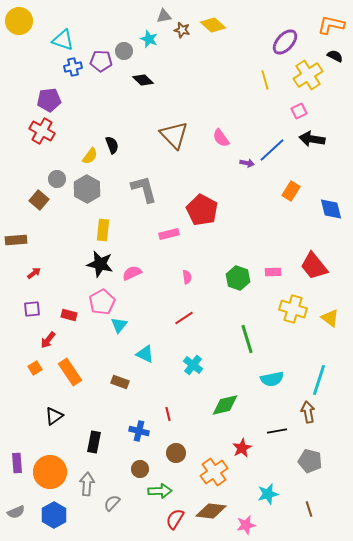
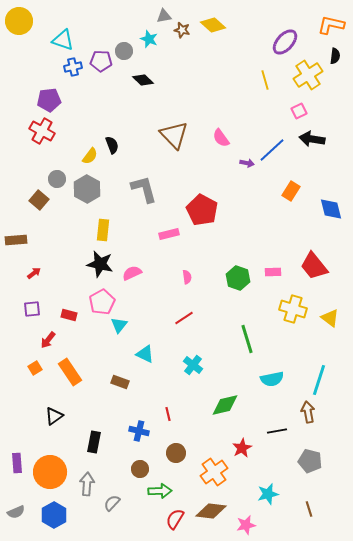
black semicircle at (335, 56): rotated 70 degrees clockwise
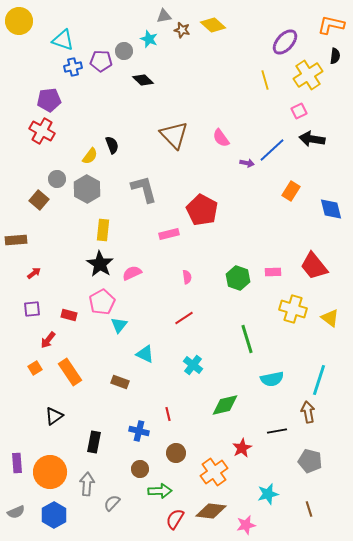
black star at (100, 264): rotated 20 degrees clockwise
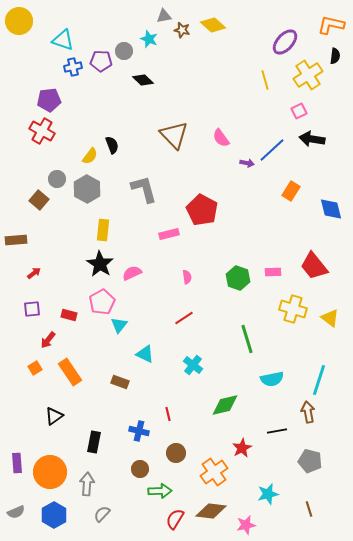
gray semicircle at (112, 503): moved 10 px left, 11 px down
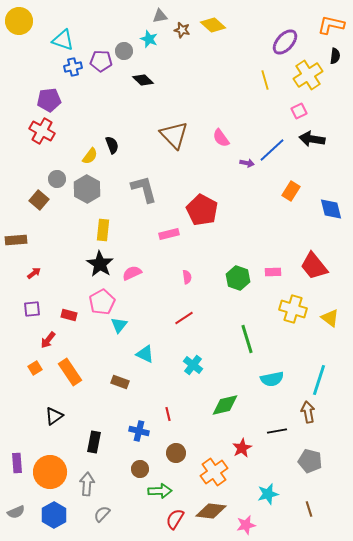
gray triangle at (164, 16): moved 4 px left
